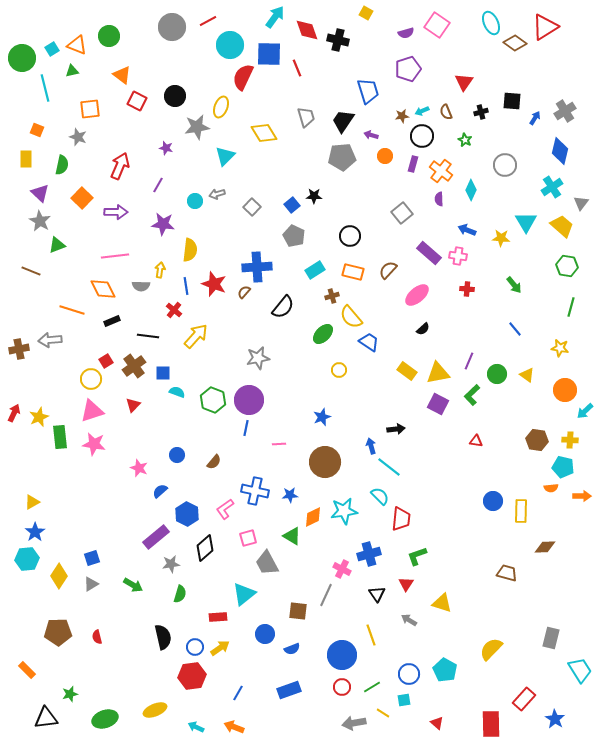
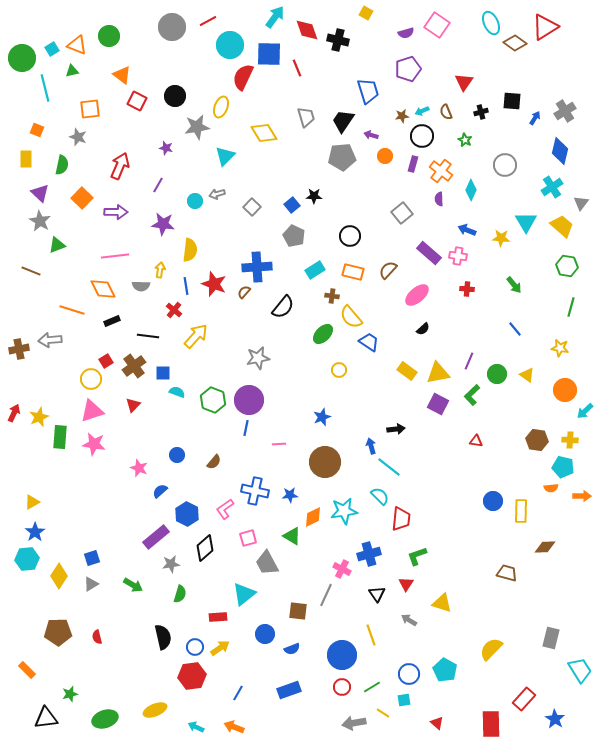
brown cross at (332, 296): rotated 24 degrees clockwise
green rectangle at (60, 437): rotated 10 degrees clockwise
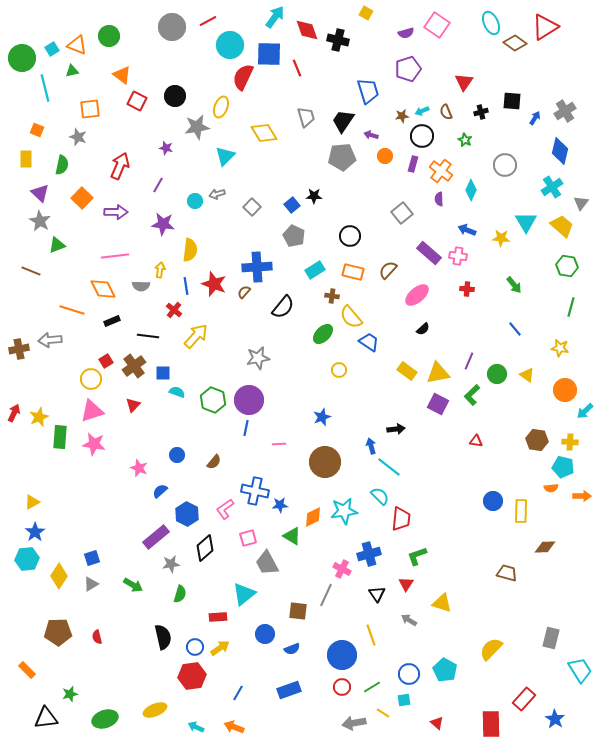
yellow cross at (570, 440): moved 2 px down
blue star at (290, 495): moved 10 px left, 10 px down
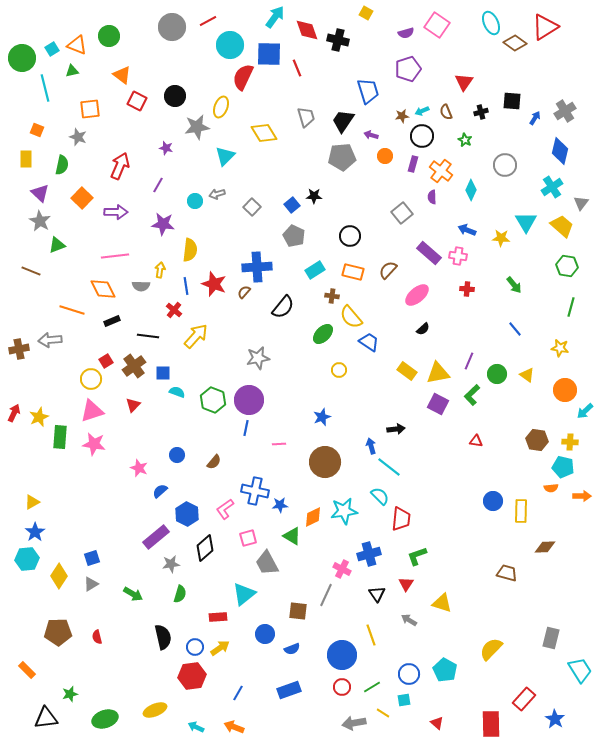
purple semicircle at (439, 199): moved 7 px left, 2 px up
green arrow at (133, 585): moved 9 px down
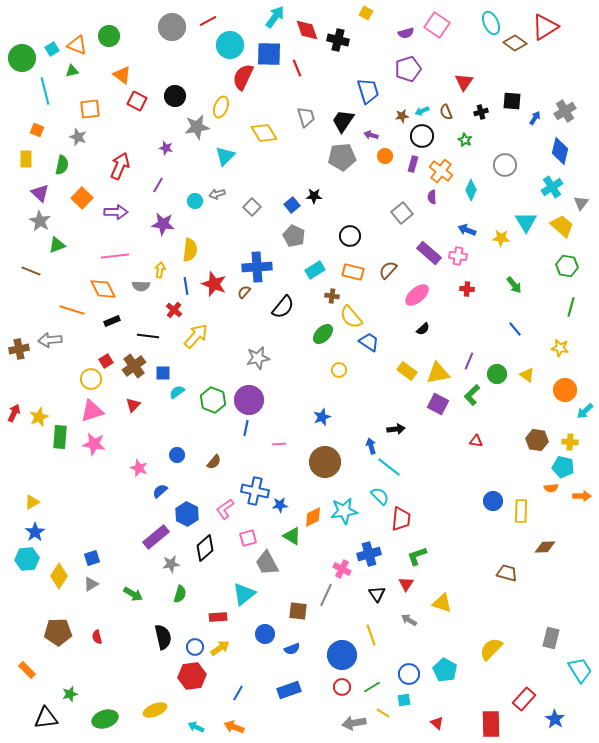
cyan line at (45, 88): moved 3 px down
cyan semicircle at (177, 392): rotated 56 degrees counterclockwise
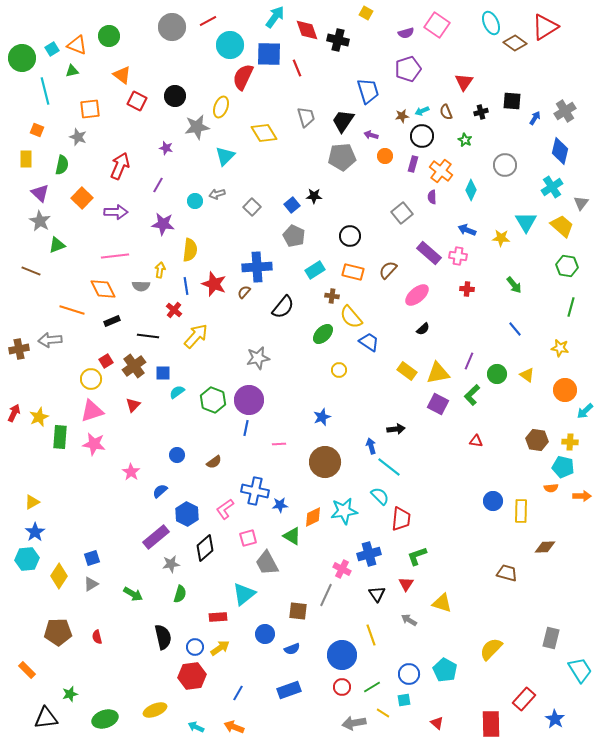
brown semicircle at (214, 462): rotated 14 degrees clockwise
pink star at (139, 468): moved 8 px left, 4 px down; rotated 12 degrees clockwise
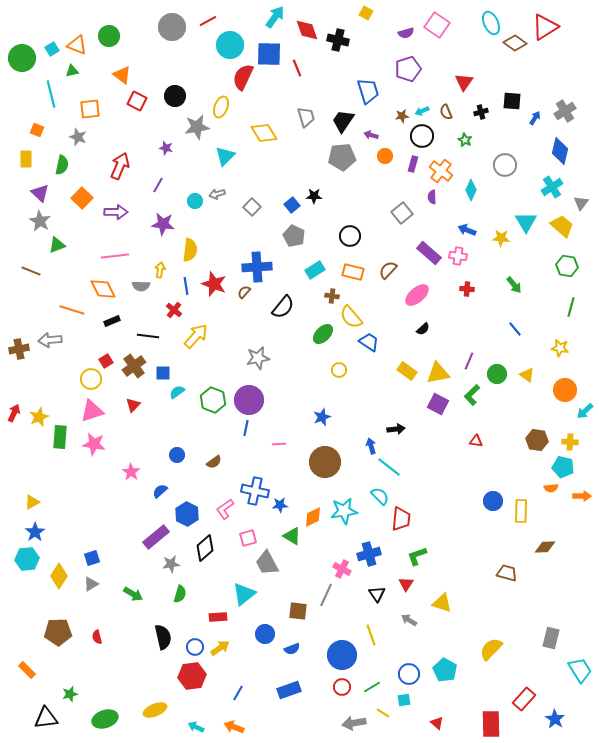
cyan line at (45, 91): moved 6 px right, 3 px down
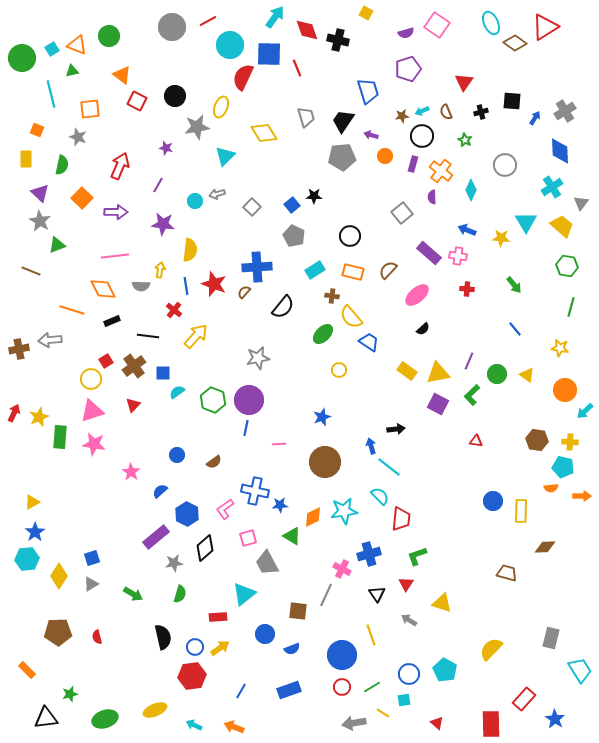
blue diamond at (560, 151): rotated 16 degrees counterclockwise
gray star at (171, 564): moved 3 px right, 1 px up
blue line at (238, 693): moved 3 px right, 2 px up
cyan arrow at (196, 727): moved 2 px left, 2 px up
